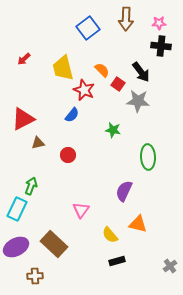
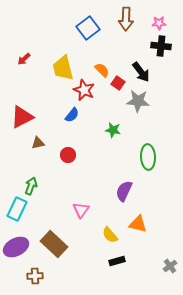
red square: moved 1 px up
red triangle: moved 1 px left, 2 px up
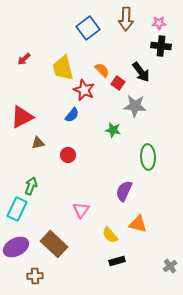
gray star: moved 3 px left, 5 px down
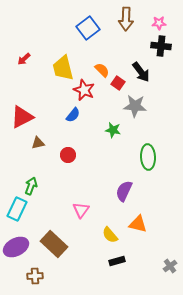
blue semicircle: moved 1 px right
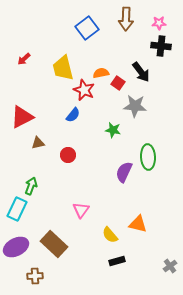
blue square: moved 1 px left
orange semicircle: moved 1 px left, 3 px down; rotated 56 degrees counterclockwise
purple semicircle: moved 19 px up
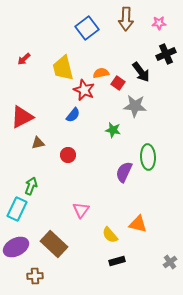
black cross: moved 5 px right, 8 px down; rotated 30 degrees counterclockwise
gray cross: moved 4 px up
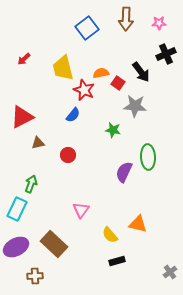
green arrow: moved 2 px up
gray cross: moved 10 px down
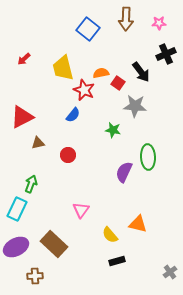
blue square: moved 1 px right, 1 px down; rotated 15 degrees counterclockwise
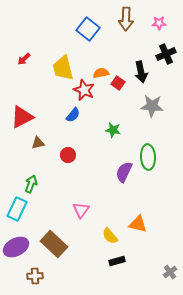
black arrow: rotated 25 degrees clockwise
gray star: moved 17 px right
yellow semicircle: moved 1 px down
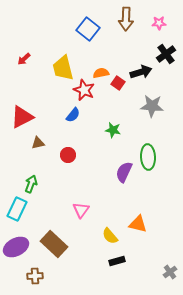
black cross: rotated 12 degrees counterclockwise
black arrow: rotated 95 degrees counterclockwise
